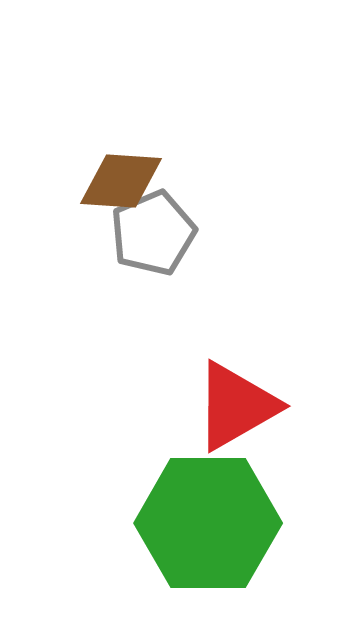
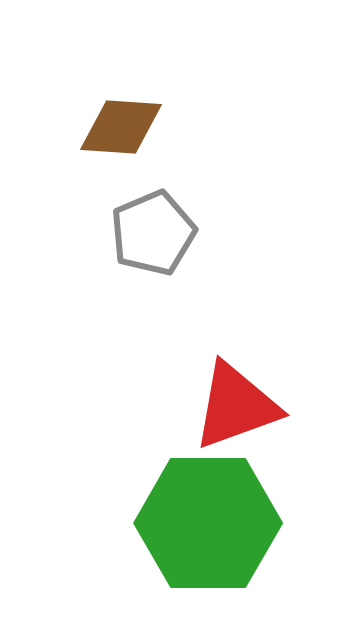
brown diamond: moved 54 px up
red triangle: rotated 10 degrees clockwise
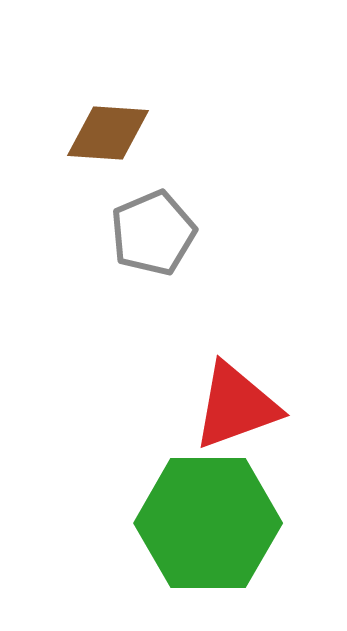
brown diamond: moved 13 px left, 6 px down
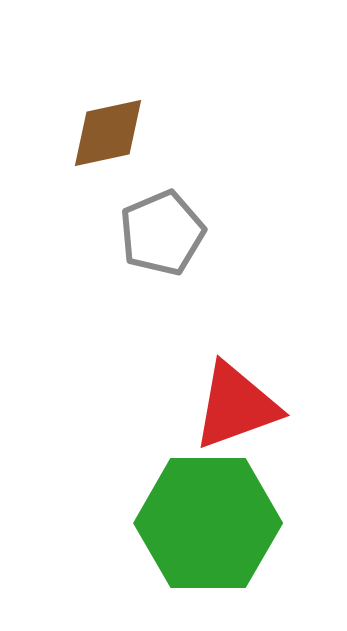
brown diamond: rotated 16 degrees counterclockwise
gray pentagon: moved 9 px right
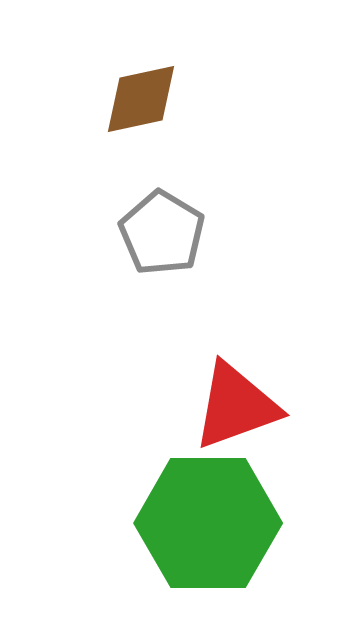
brown diamond: moved 33 px right, 34 px up
gray pentagon: rotated 18 degrees counterclockwise
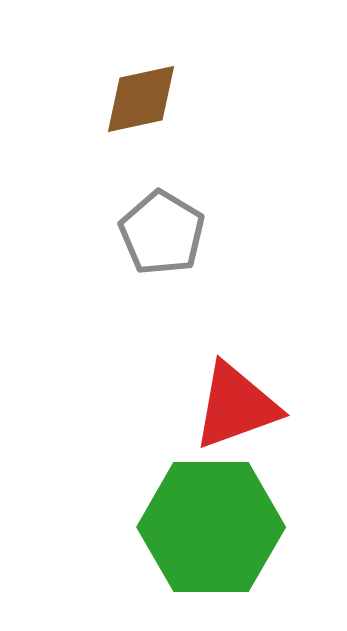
green hexagon: moved 3 px right, 4 px down
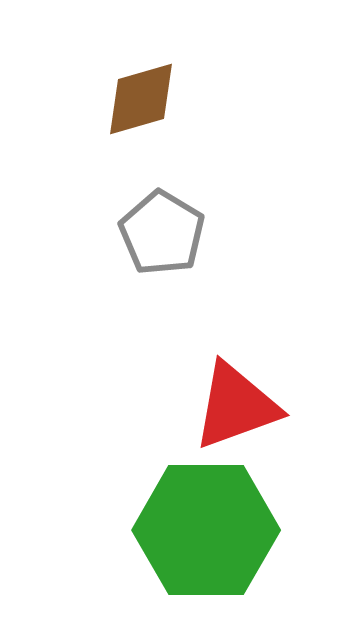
brown diamond: rotated 4 degrees counterclockwise
green hexagon: moved 5 px left, 3 px down
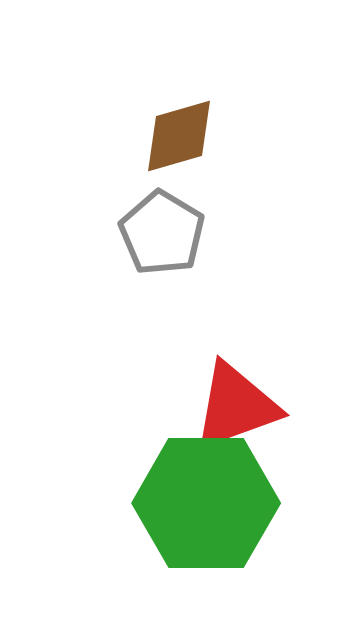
brown diamond: moved 38 px right, 37 px down
green hexagon: moved 27 px up
